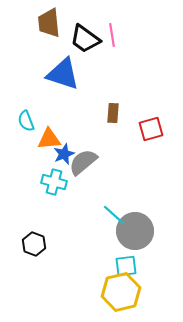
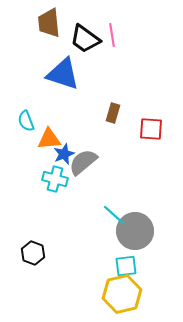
brown rectangle: rotated 12 degrees clockwise
red square: rotated 20 degrees clockwise
cyan cross: moved 1 px right, 3 px up
black hexagon: moved 1 px left, 9 px down
yellow hexagon: moved 1 px right, 2 px down
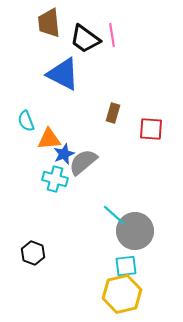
blue triangle: rotated 9 degrees clockwise
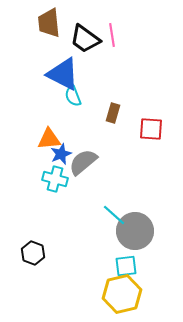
cyan semicircle: moved 47 px right, 25 px up
blue star: moved 3 px left
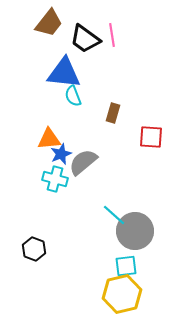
brown trapezoid: rotated 136 degrees counterclockwise
blue triangle: moved 1 px right, 1 px up; rotated 21 degrees counterclockwise
red square: moved 8 px down
black hexagon: moved 1 px right, 4 px up
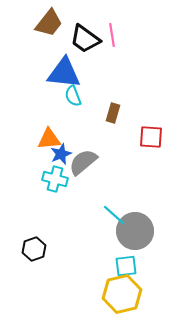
black hexagon: rotated 20 degrees clockwise
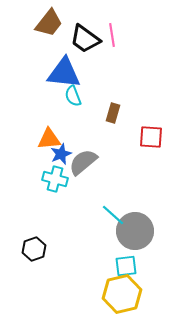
cyan line: moved 1 px left
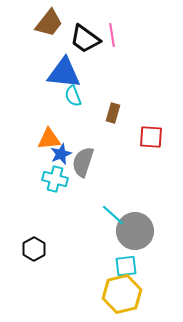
gray semicircle: rotated 32 degrees counterclockwise
black hexagon: rotated 10 degrees counterclockwise
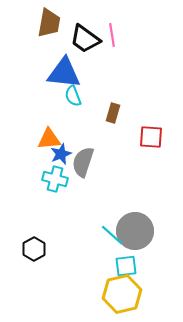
brown trapezoid: rotated 28 degrees counterclockwise
cyan line: moved 1 px left, 20 px down
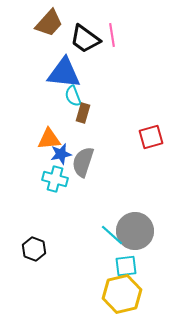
brown trapezoid: rotated 32 degrees clockwise
brown rectangle: moved 30 px left
red square: rotated 20 degrees counterclockwise
blue star: rotated 10 degrees clockwise
black hexagon: rotated 10 degrees counterclockwise
